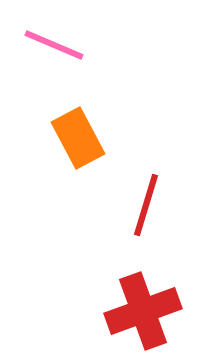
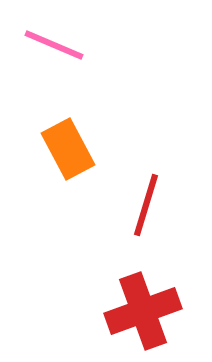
orange rectangle: moved 10 px left, 11 px down
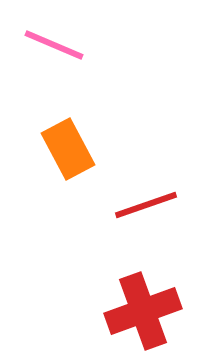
red line: rotated 54 degrees clockwise
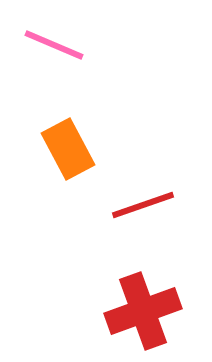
red line: moved 3 px left
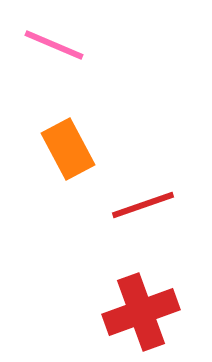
red cross: moved 2 px left, 1 px down
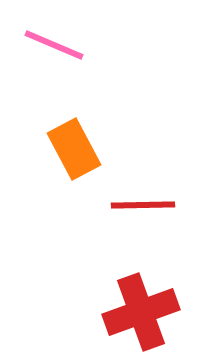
orange rectangle: moved 6 px right
red line: rotated 18 degrees clockwise
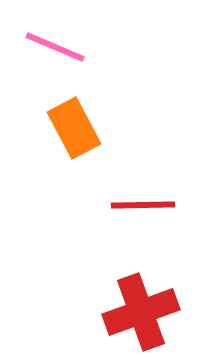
pink line: moved 1 px right, 2 px down
orange rectangle: moved 21 px up
